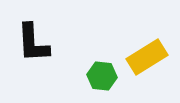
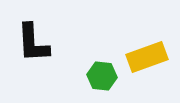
yellow rectangle: rotated 12 degrees clockwise
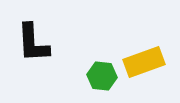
yellow rectangle: moved 3 px left, 5 px down
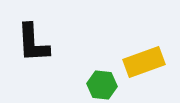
green hexagon: moved 9 px down
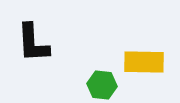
yellow rectangle: rotated 21 degrees clockwise
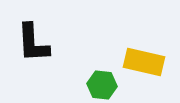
yellow rectangle: rotated 12 degrees clockwise
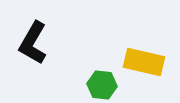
black L-shape: rotated 33 degrees clockwise
